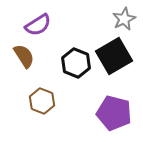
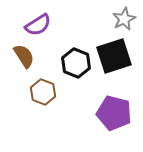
black square: rotated 12 degrees clockwise
brown hexagon: moved 1 px right, 9 px up
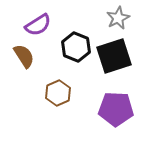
gray star: moved 6 px left, 1 px up
black hexagon: moved 16 px up
brown hexagon: moved 15 px right, 1 px down; rotated 15 degrees clockwise
purple pentagon: moved 2 px right, 4 px up; rotated 12 degrees counterclockwise
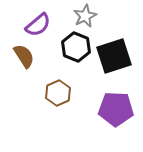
gray star: moved 33 px left, 2 px up
purple semicircle: rotated 8 degrees counterclockwise
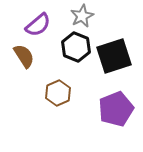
gray star: moved 3 px left
purple pentagon: rotated 24 degrees counterclockwise
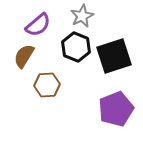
brown semicircle: rotated 115 degrees counterclockwise
brown hexagon: moved 11 px left, 8 px up; rotated 20 degrees clockwise
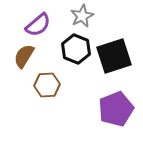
black hexagon: moved 2 px down
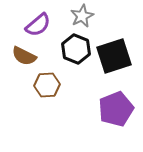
brown semicircle: rotated 95 degrees counterclockwise
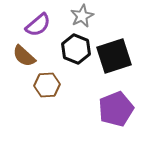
brown semicircle: rotated 15 degrees clockwise
